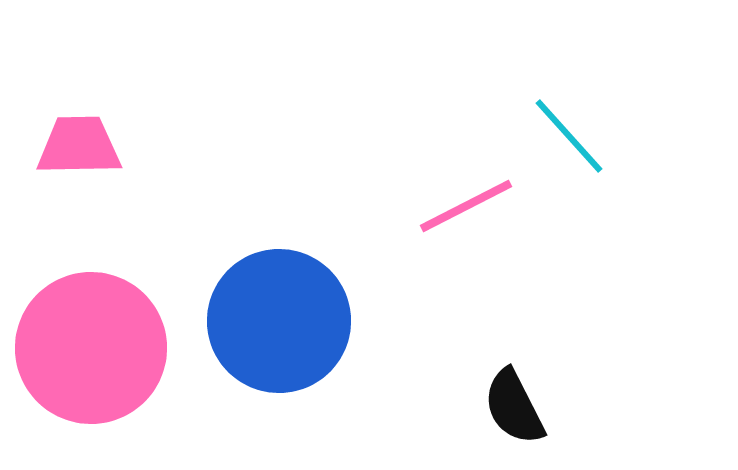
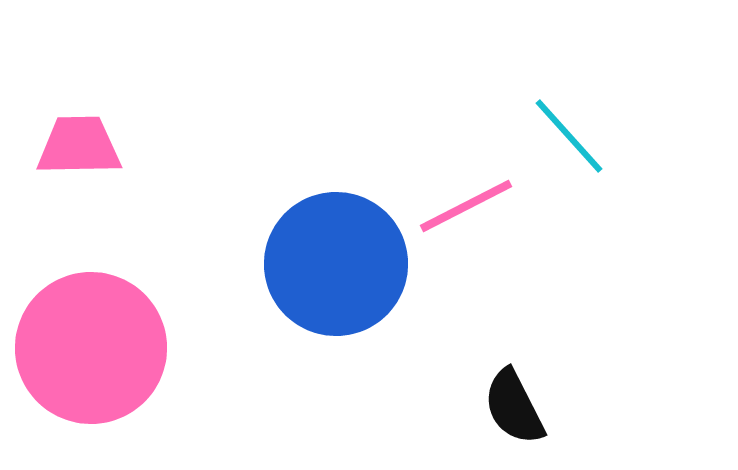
blue circle: moved 57 px right, 57 px up
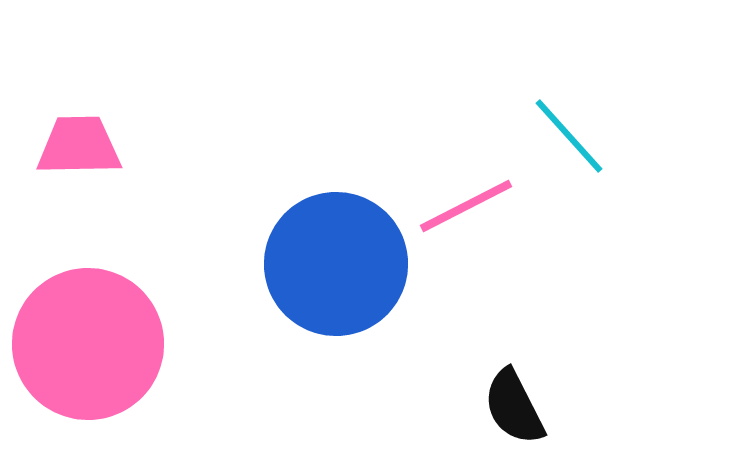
pink circle: moved 3 px left, 4 px up
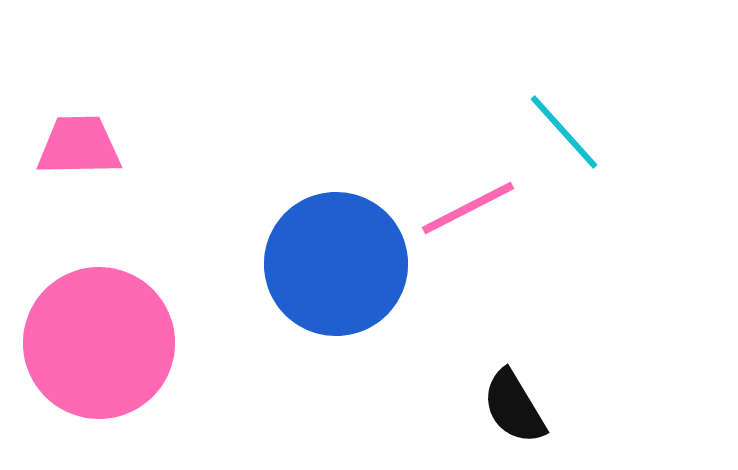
cyan line: moved 5 px left, 4 px up
pink line: moved 2 px right, 2 px down
pink circle: moved 11 px right, 1 px up
black semicircle: rotated 4 degrees counterclockwise
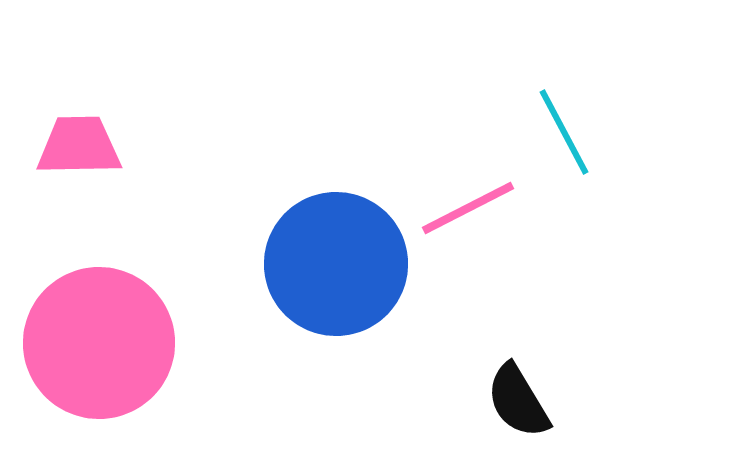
cyan line: rotated 14 degrees clockwise
black semicircle: moved 4 px right, 6 px up
